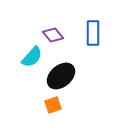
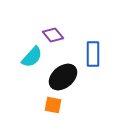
blue rectangle: moved 21 px down
black ellipse: moved 2 px right, 1 px down
orange square: rotated 30 degrees clockwise
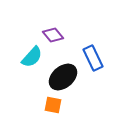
blue rectangle: moved 4 px down; rotated 25 degrees counterclockwise
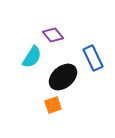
cyan semicircle: rotated 10 degrees counterclockwise
orange square: rotated 30 degrees counterclockwise
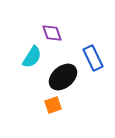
purple diamond: moved 1 px left, 2 px up; rotated 20 degrees clockwise
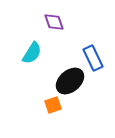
purple diamond: moved 2 px right, 11 px up
cyan semicircle: moved 4 px up
black ellipse: moved 7 px right, 4 px down
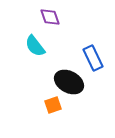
purple diamond: moved 4 px left, 5 px up
cyan semicircle: moved 3 px right, 7 px up; rotated 110 degrees clockwise
black ellipse: moved 1 px left, 1 px down; rotated 68 degrees clockwise
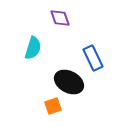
purple diamond: moved 10 px right, 1 px down
cyan semicircle: moved 2 px left, 2 px down; rotated 125 degrees counterclockwise
orange square: moved 1 px down
